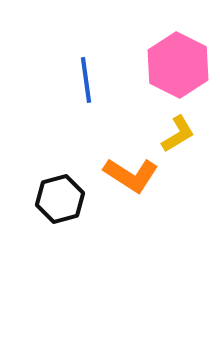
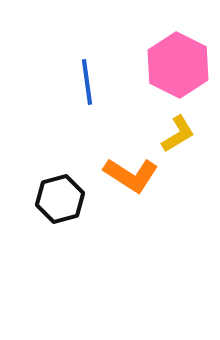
blue line: moved 1 px right, 2 px down
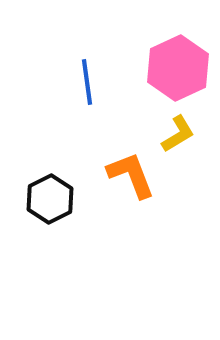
pink hexagon: moved 3 px down; rotated 8 degrees clockwise
orange L-shape: rotated 144 degrees counterclockwise
black hexagon: moved 10 px left; rotated 12 degrees counterclockwise
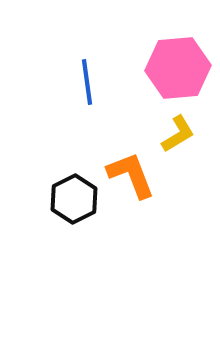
pink hexagon: rotated 20 degrees clockwise
black hexagon: moved 24 px right
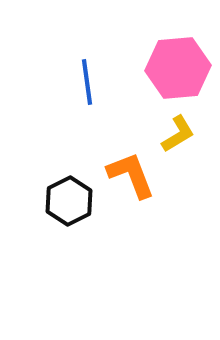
black hexagon: moved 5 px left, 2 px down
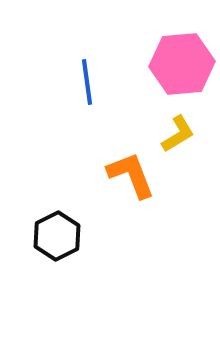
pink hexagon: moved 4 px right, 4 px up
black hexagon: moved 12 px left, 35 px down
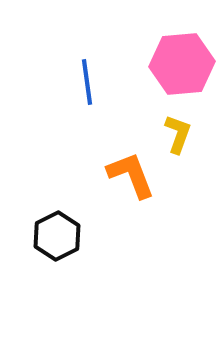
yellow L-shape: rotated 39 degrees counterclockwise
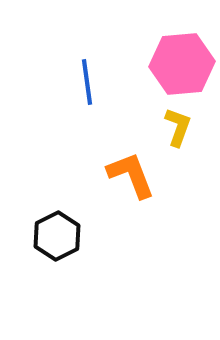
yellow L-shape: moved 7 px up
